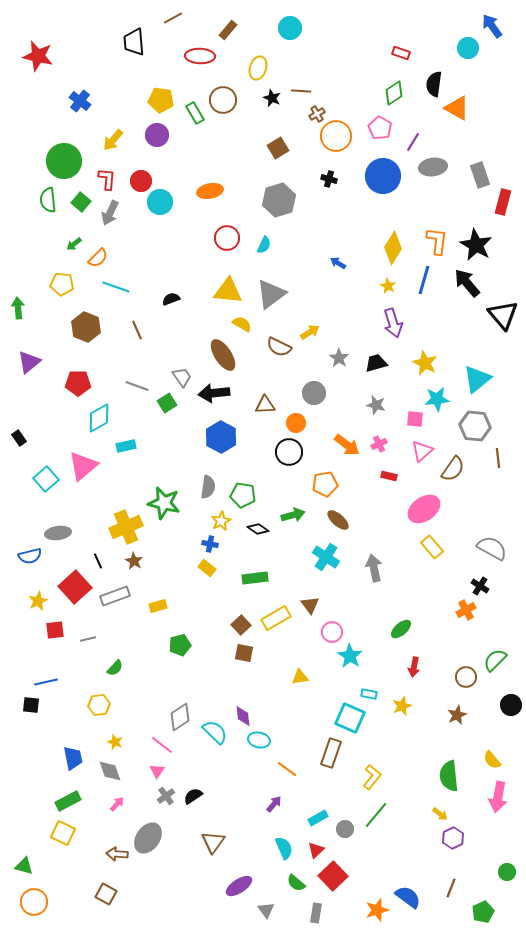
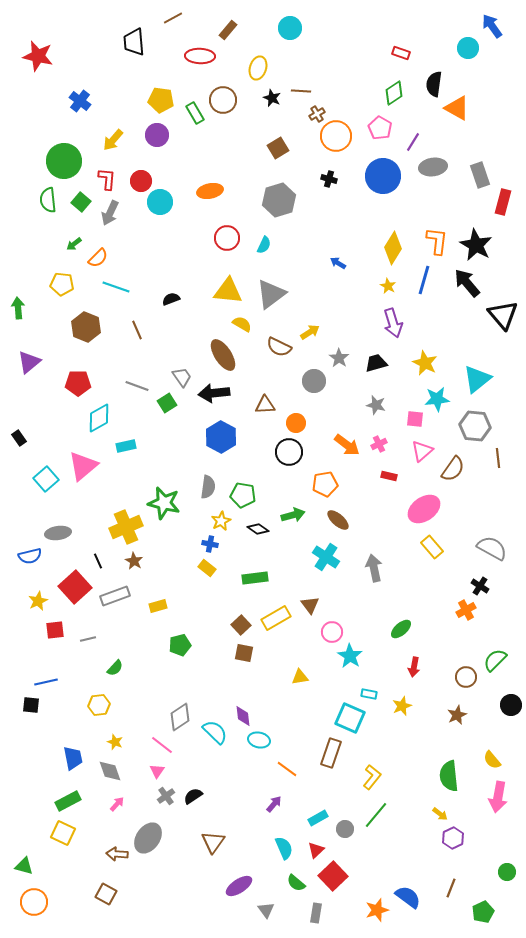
gray circle at (314, 393): moved 12 px up
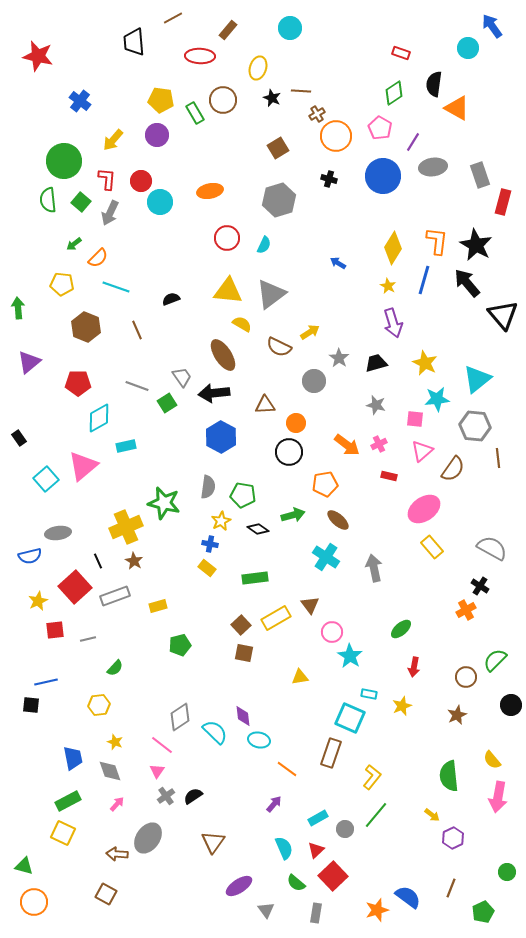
yellow arrow at (440, 814): moved 8 px left, 1 px down
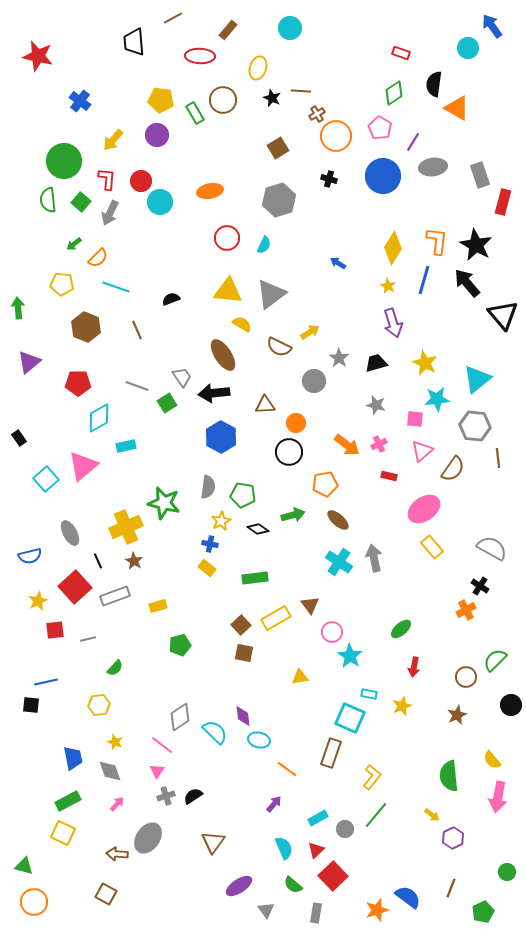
gray ellipse at (58, 533): moved 12 px right; rotated 70 degrees clockwise
cyan cross at (326, 557): moved 13 px right, 5 px down
gray arrow at (374, 568): moved 10 px up
gray cross at (166, 796): rotated 18 degrees clockwise
green semicircle at (296, 883): moved 3 px left, 2 px down
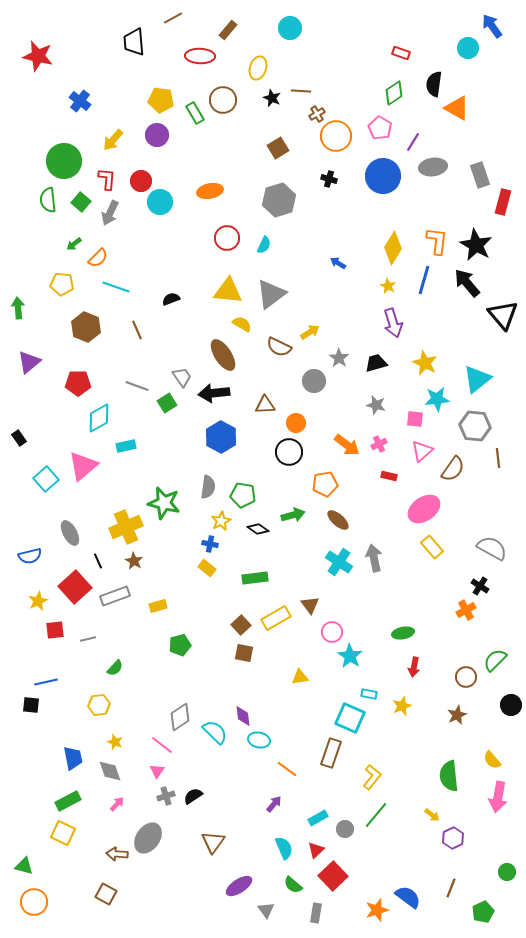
green ellipse at (401, 629): moved 2 px right, 4 px down; rotated 30 degrees clockwise
